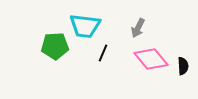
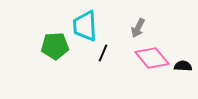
cyan trapezoid: rotated 80 degrees clockwise
pink diamond: moved 1 px right, 1 px up
black semicircle: rotated 84 degrees counterclockwise
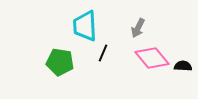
green pentagon: moved 5 px right, 16 px down; rotated 12 degrees clockwise
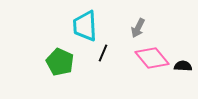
green pentagon: rotated 16 degrees clockwise
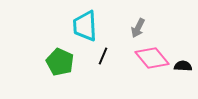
black line: moved 3 px down
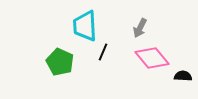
gray arrow: moved 2 px right
black line: moved 4 px up
black semicircle: moved 10 px down
